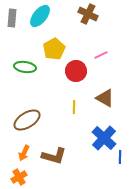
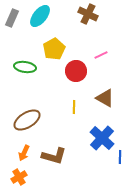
gray rectangle: rotated 18 degrees clockwise
blue cross: moved 2 px left
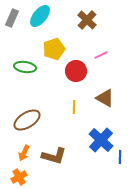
brown cross: moved 1 px left, 6 px down; rotated 18 degrees clockwise
yellow pentagon: rotated 10 degrees clockwise
blue cross: moved 1 px left, 2 px down
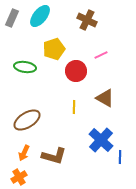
brown cross: rotated 18 degrees counterclockwise
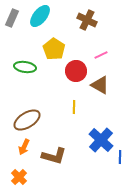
yellow pentagon: rotated 20 degrees counterclockwise
brown triangle: moved 5 px left, 13 px up
orange arrow: moved 6 px up
orange cross: rotated 14 degrees counterclockwise
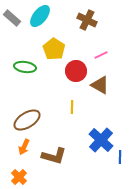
gray rectangle: rotated 72 degrees counterclockwise
yellow line: moved 2 px left
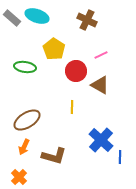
cyan ellipse: moved 3 px left; rotated 70 degrees clockwise
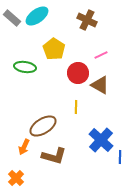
cyan ellipse: rotated 55 degrees counterclockwise
red circle: moved 2 px right, 2 px down
yellow line: moved 4 px right
brown ellipse: moved 16 px right, 6 px down
orange cross: moved 3 px left, 1 px down
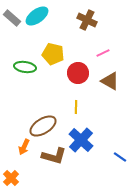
yellow pentagon: moved 1 px left, 5 px down; rotated 20 degrees counterclockwise
pink line: moved 2 px right, 2 px up
brown triangle: moved 10 px right, 4 px up
blue cross: moved 20 px left
blue line: rotated 56 degrees counterclockwise
orange cross: moved 5 px left
